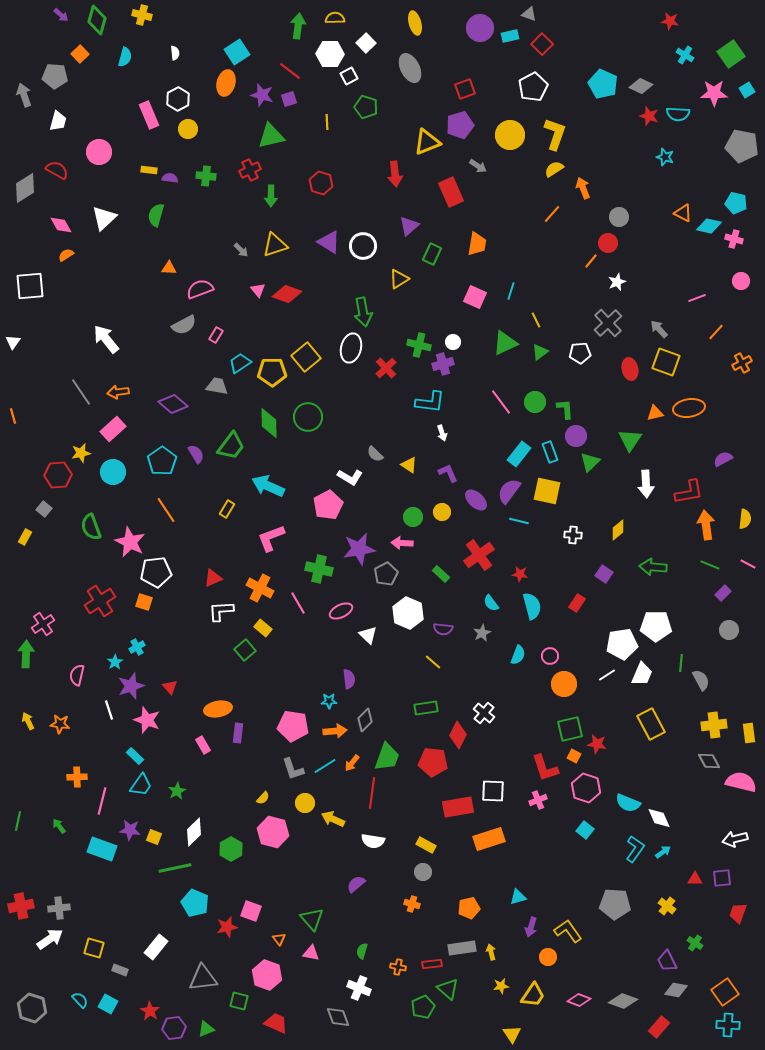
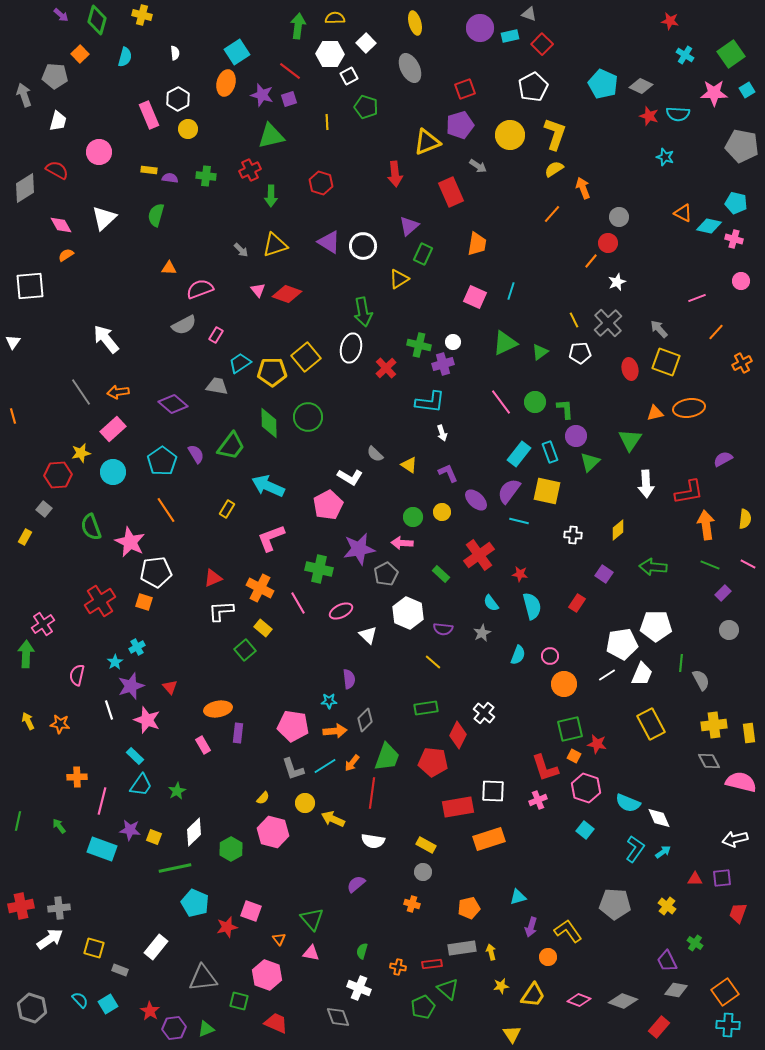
green rectangle at (432, 254): moved 9 px left
yellow line at (536, 320): moved 38 px right
cyan square at (108, 1004): rotated 30 degrees clockwise
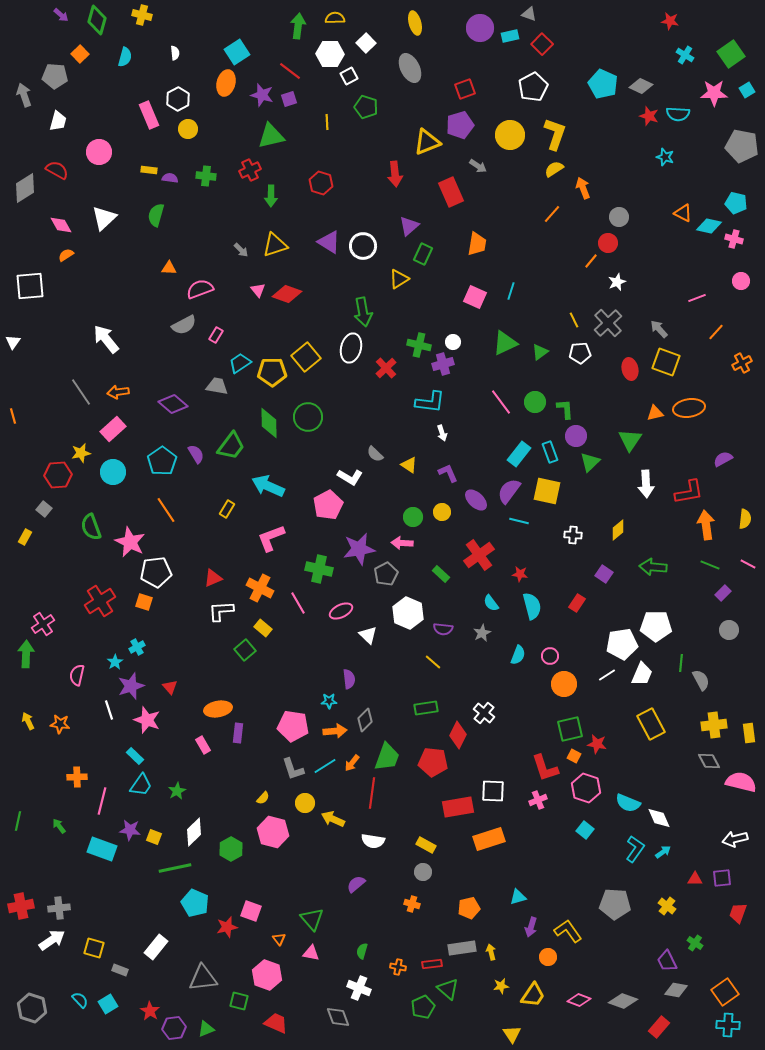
white arrow at (50, 939): moved 2 px right, 1 px down
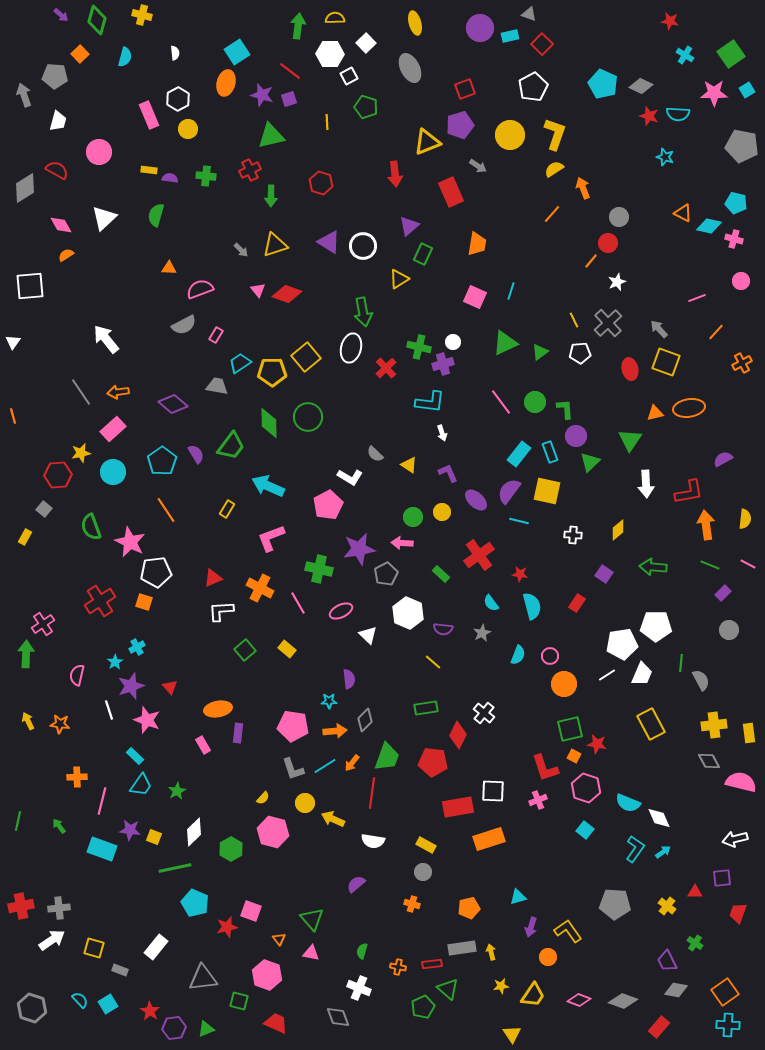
green cross at (419, 345): moved 2 px down
yellow rectangle at (263, 628): moved 24 px right, 21 px down
red triangle at (695, 879): moved 13 px down
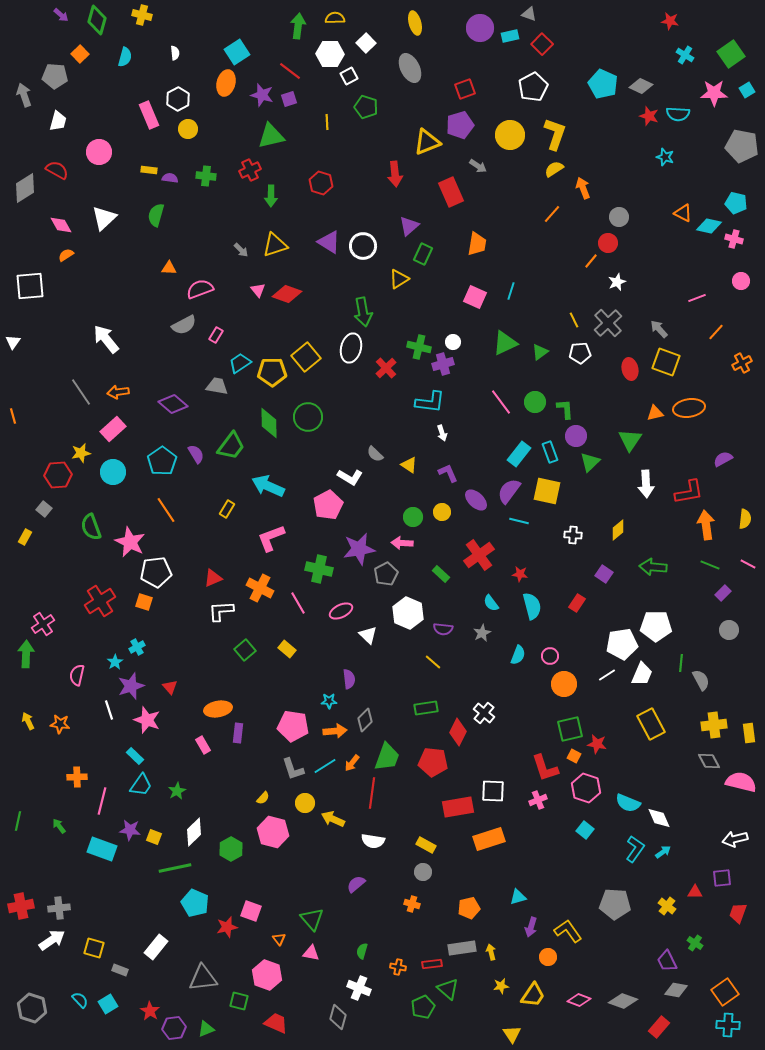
red diamond at (458, 735): moved 3 px up
gray diamond at (338, 1017): rotated 35 degrees clockwise
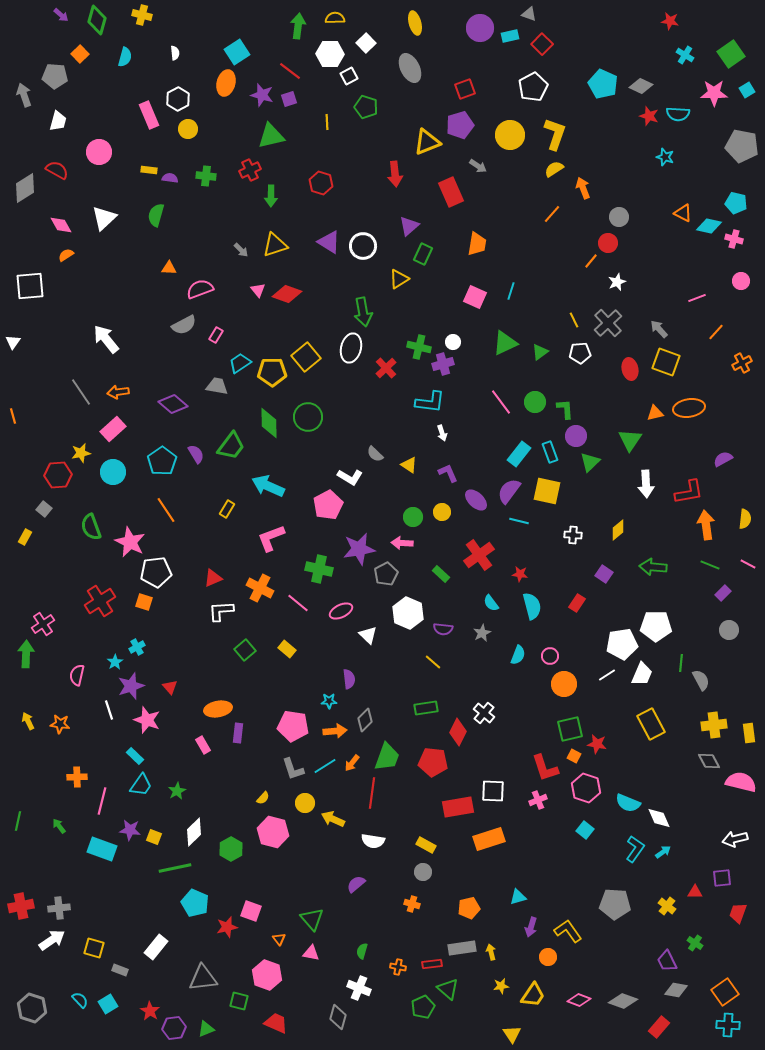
pink line at (298, 603): rotated 20 degrees counterclockwise
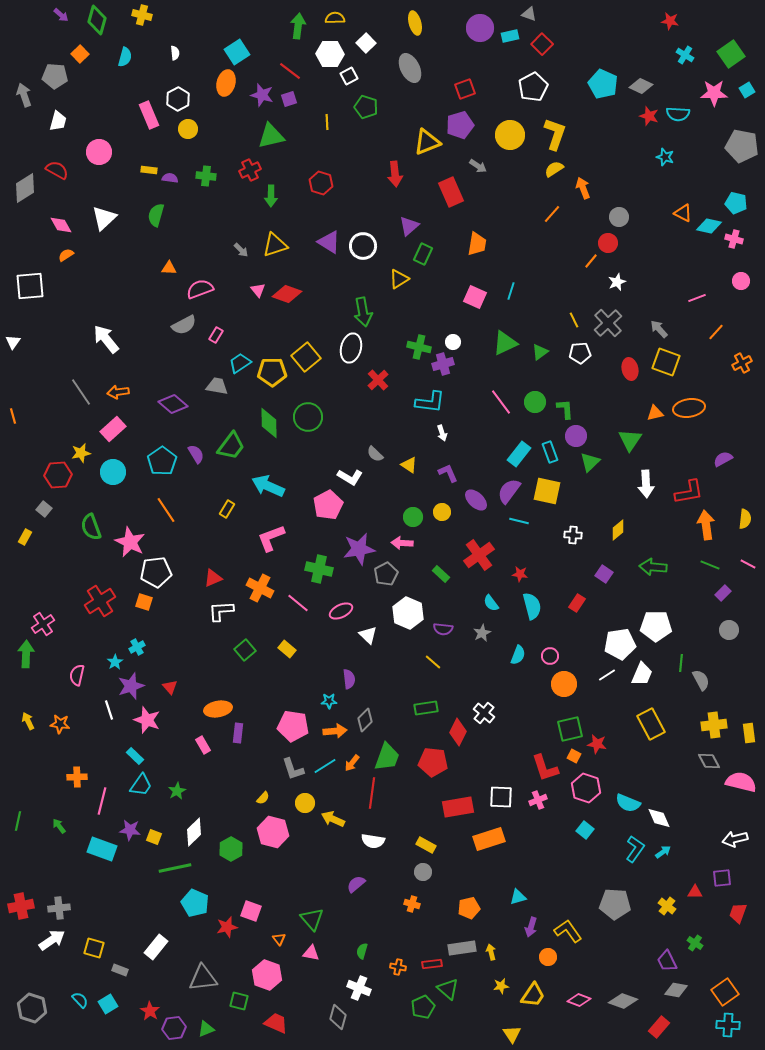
red cross at (386, 368): moved 8 px left, 12 px down
white pentagon at (622, 644): moved 2 px left
white square at (493, 791): moved 8 px right, 6 px down
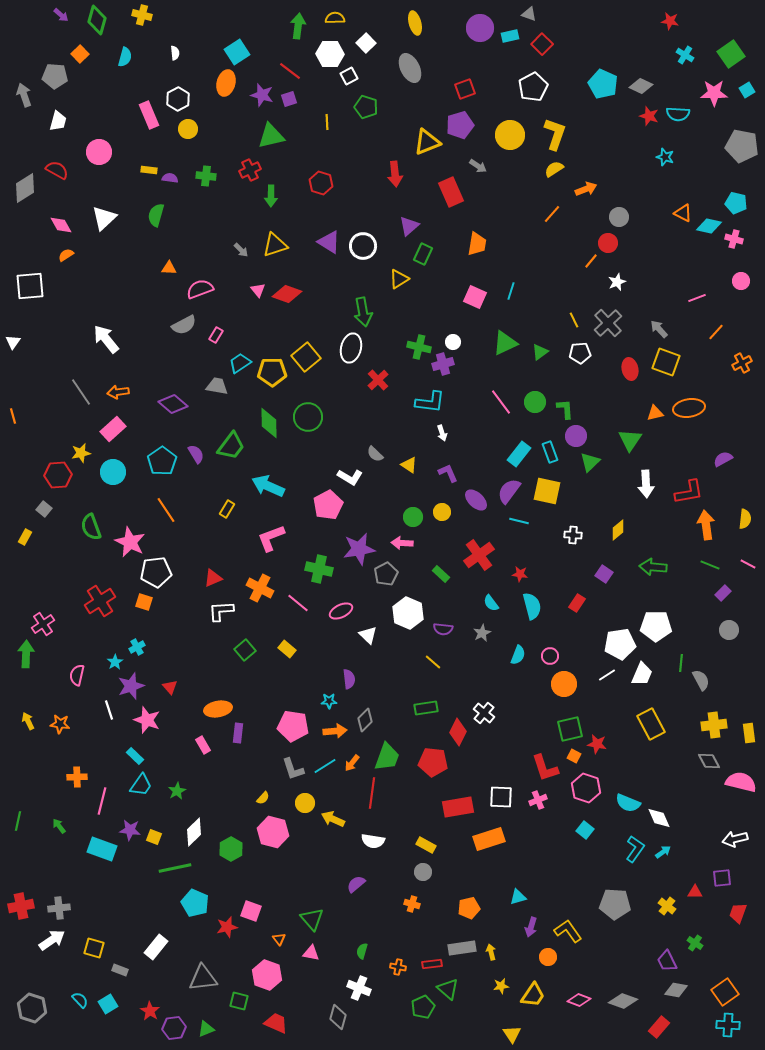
orange arrow at (583, 188): moved 3 px right, 1 px down; rotated 90 degrees clockwise
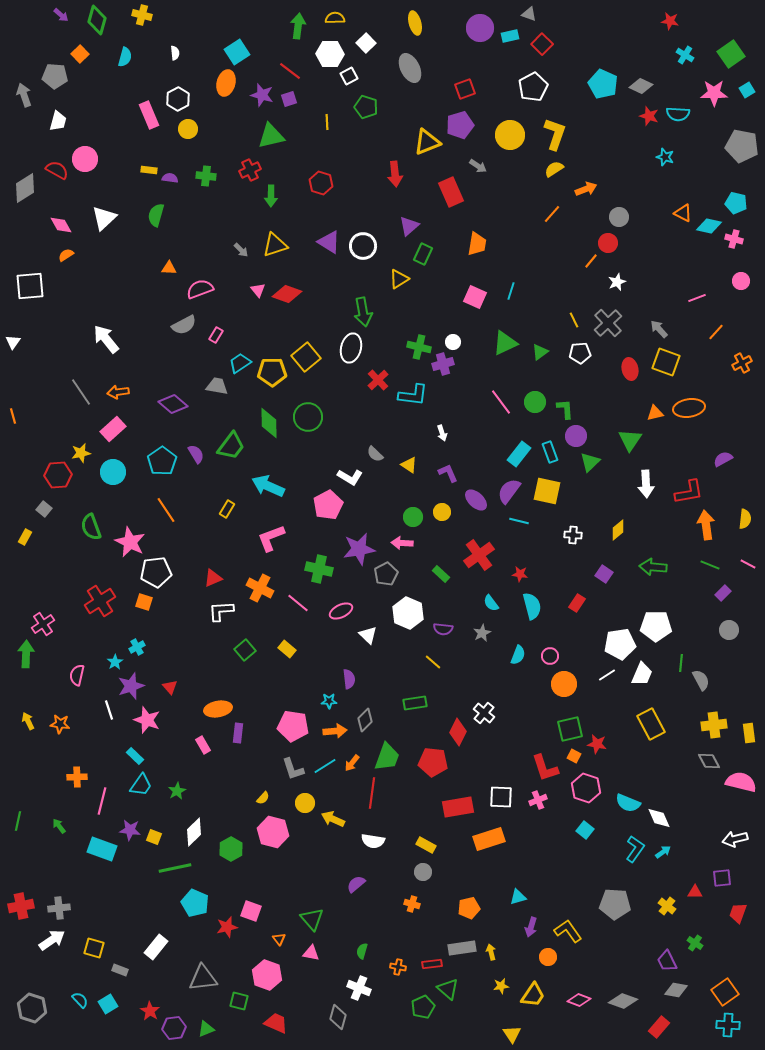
pink circle at (99, 152): moved 14 px left, 7 px down
cyan L-shape at (430, 402): moved 17 px left, 7 px up
green rectangle at (426, 708): moved 11 px left, 5 px up
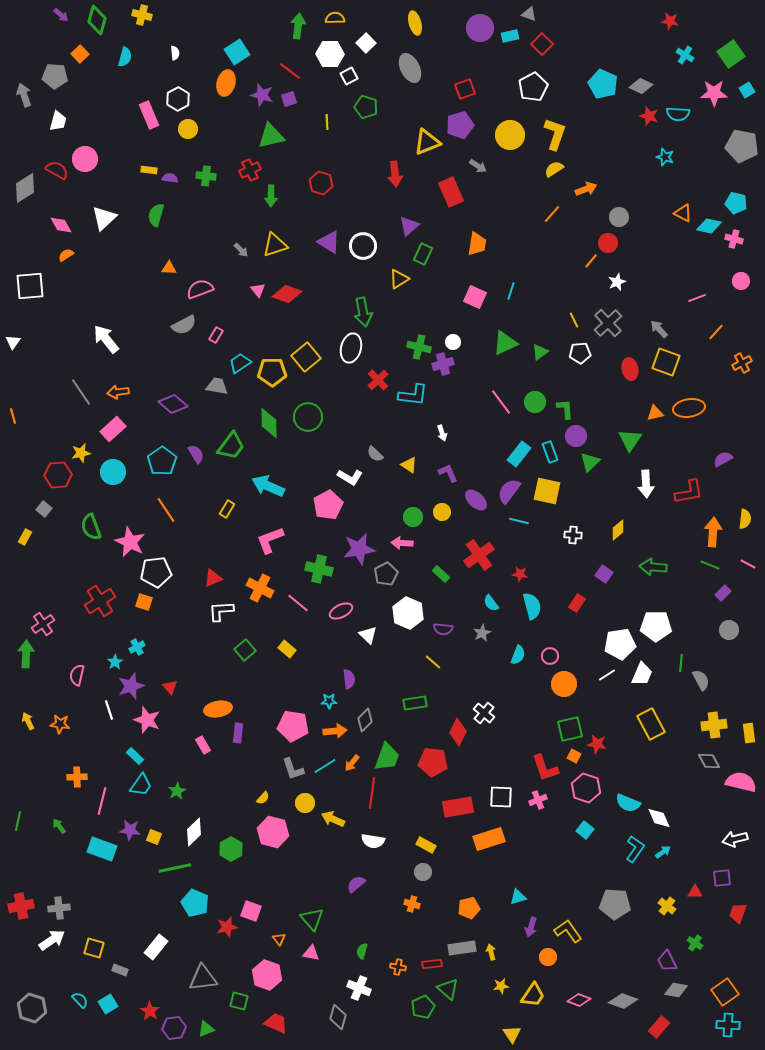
orange arrow at (706, 525): moved 7 px right, 7 px down; rotated 12 degrees clockwise
pink L-shape at (271, 538): moved 1 px left, 2 px down
